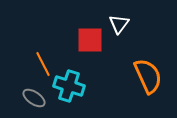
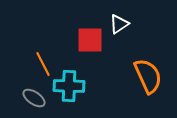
white triangle: rotated 20 degrees clockwise
cyan cross: rotated 16 degrees counterclockwise
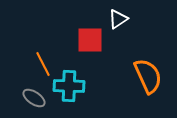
white triangle: moved 1 px left, 5 px up
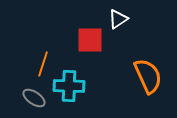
orange line: rotated 45 degrees clockwise
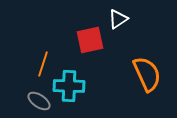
red square: rotated 12 degrees counterclockwise
orange semicircle: moved 1 px left, 2 px up
gray ellipse: moved 5 px right, 3 px down
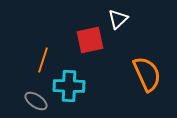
white triangle: rotated 10 degrees counterclockwise
orange line: moved 4 px up
gray ellipse: moved 3 px left
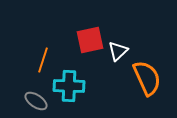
white triangle: moved 32 px down
orange semicircle: moved 4 px down
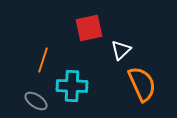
red square: moved 1 px left, 12 px up
white triangle: moved 3 px right, 1 px up
orange semicircle: moved 5 px left, 6 px down
cyan cross: moved 3 px right
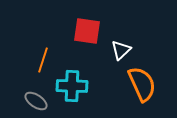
red square: moved 2 px left, 3 px down; rotated 20 degrees clockwise
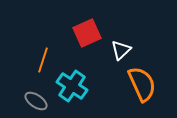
red square: moved 2 px down; rotated 32 degrees counterclockwise
cyan cross: rotated 32 degrees clockwise
